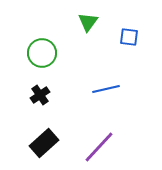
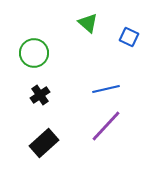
green triangle: moved 1 px down; rotated 25 degrees counterclockwise
blue square: rotated 18 degrees clockwise
green circle: moved 8 px left
purple line: moved 7 px right, 21 px up
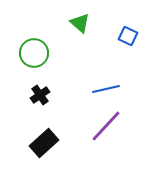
green triangle: moved 8 px left
blue square: moved 1 px left, 1 px up
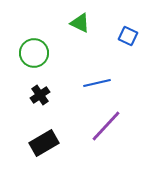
green triangle: rotated 15 degrees counterclockwise
blue line: moved 9 px left, 6 px up
black rectangle: rotated 12 degrees clockwise
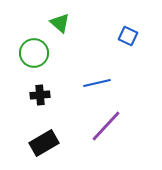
green triangle: moved 20 px left; rotated 15 degrees clockwise
black cross: rotated 30 degrees clockwise
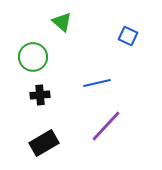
green triangle: moved 2 px right, 1 px up
green circle: moved 1 px left, 4 px down
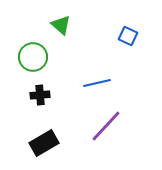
green triangle: moved 1 px left, 3 px down
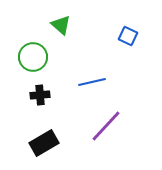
blue line: moved 5 px left, 1 px up
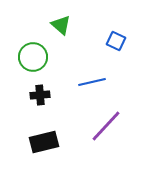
blue square: moved 12 px left, 5 px down
black rectangle: moved 1 px up; rotated 16 degrees clockwise
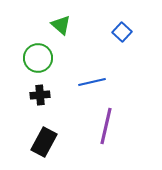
blue square: moved 6 px right, 9 px up; rotated 18 degrees clockwise
green circle: moved 5 px right, 1 px down
purple line: rotated 30 degrees counterclockwise
black rectangle: rotated 48 degrees counterclockwise
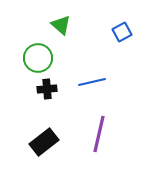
blue square: rotated 18 degrees clockwise
black cross: moved 7 px right, 6 px up
purple line: moved 7 px left, 8 px down
black rectangle: rotated 24 degrees clockwise
